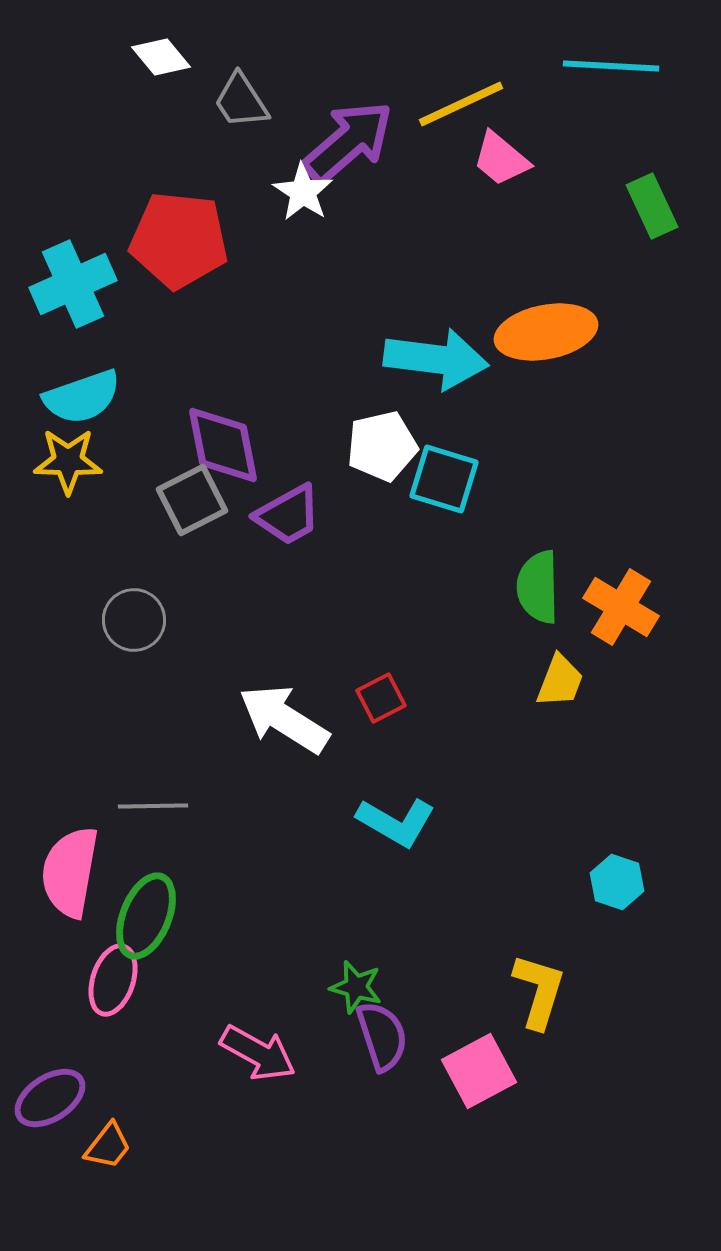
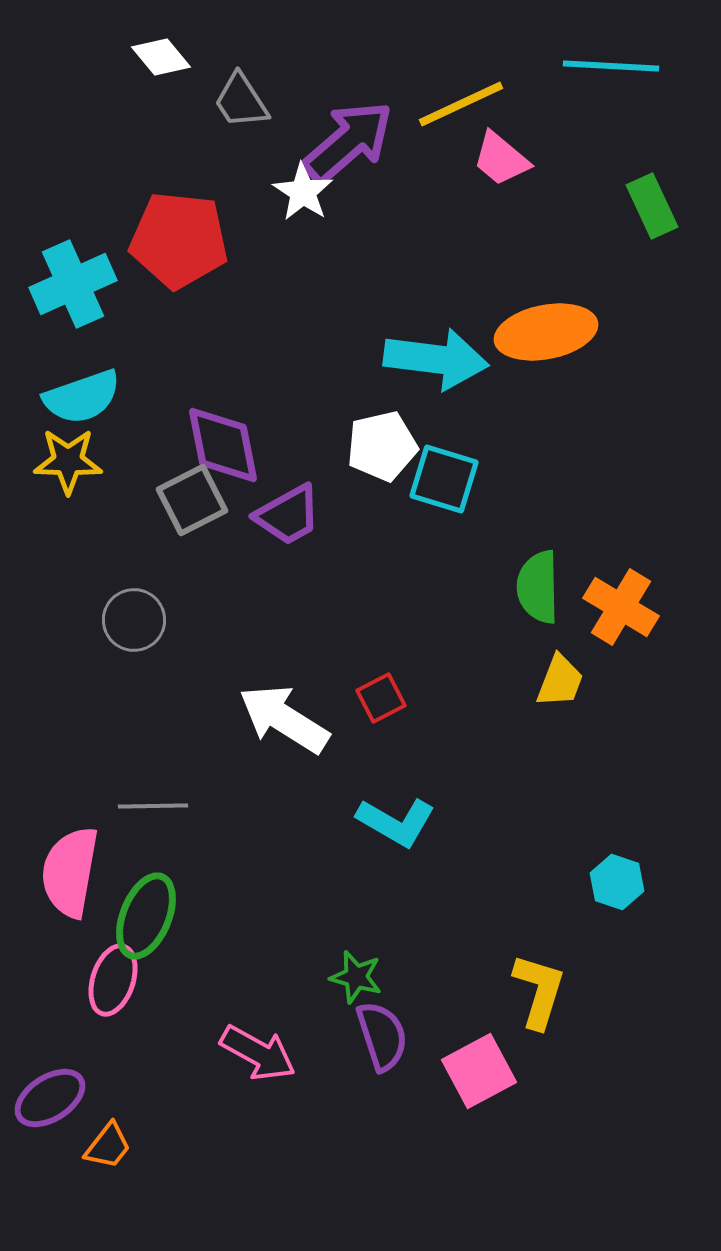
green star: moved 10 px up
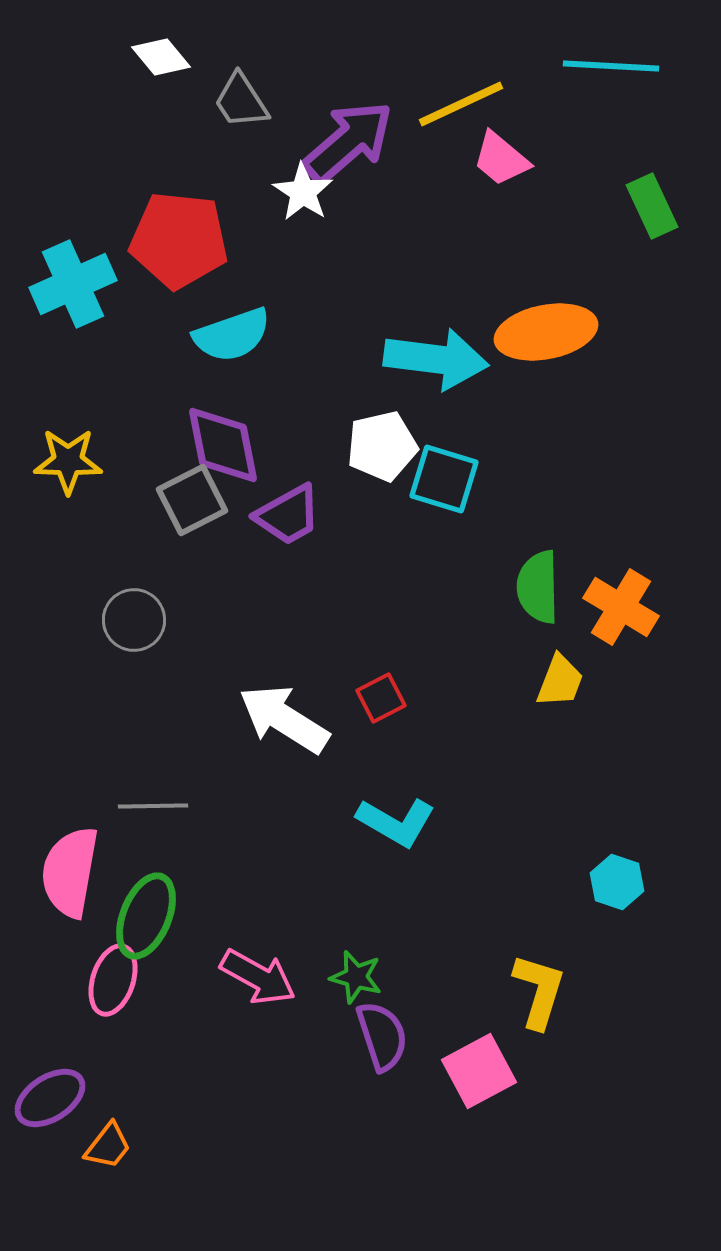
cyan semicircle: moved 150 px right, 62 px up
pink arrow: moved 76 px up
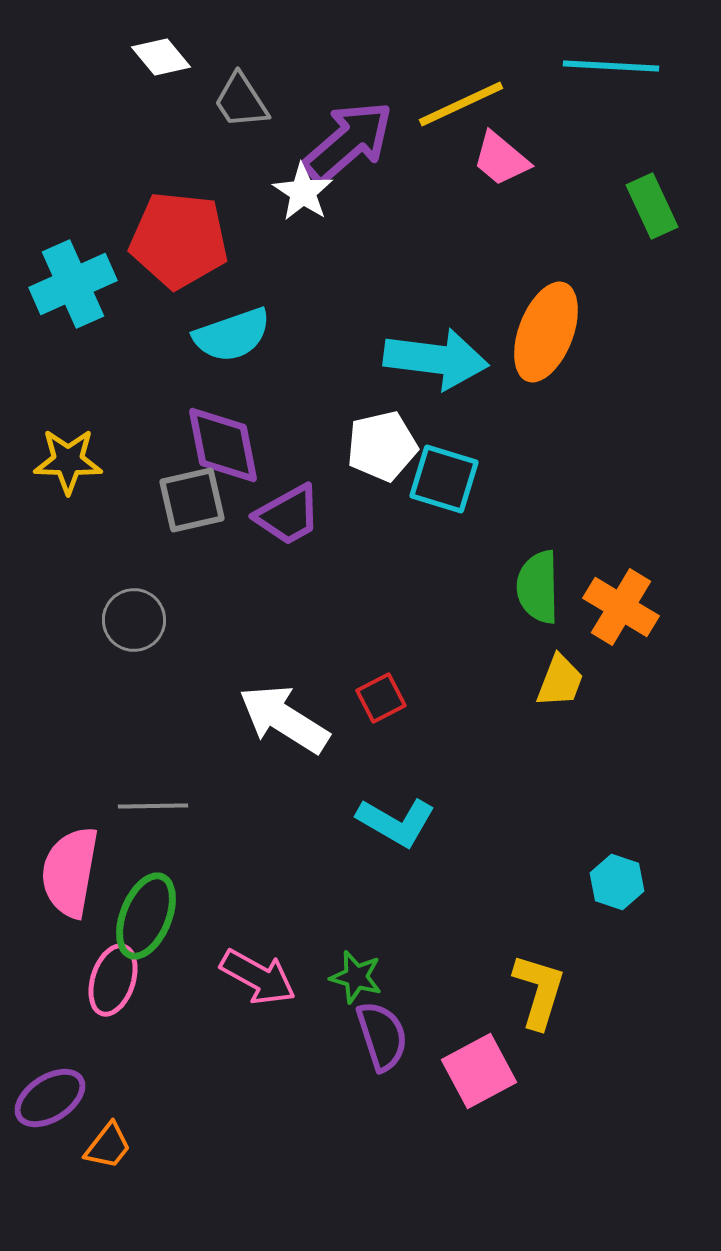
orange ellipse: rotated 58 degrees counterclockwise
gray square: rotated 14 degrees clockwise
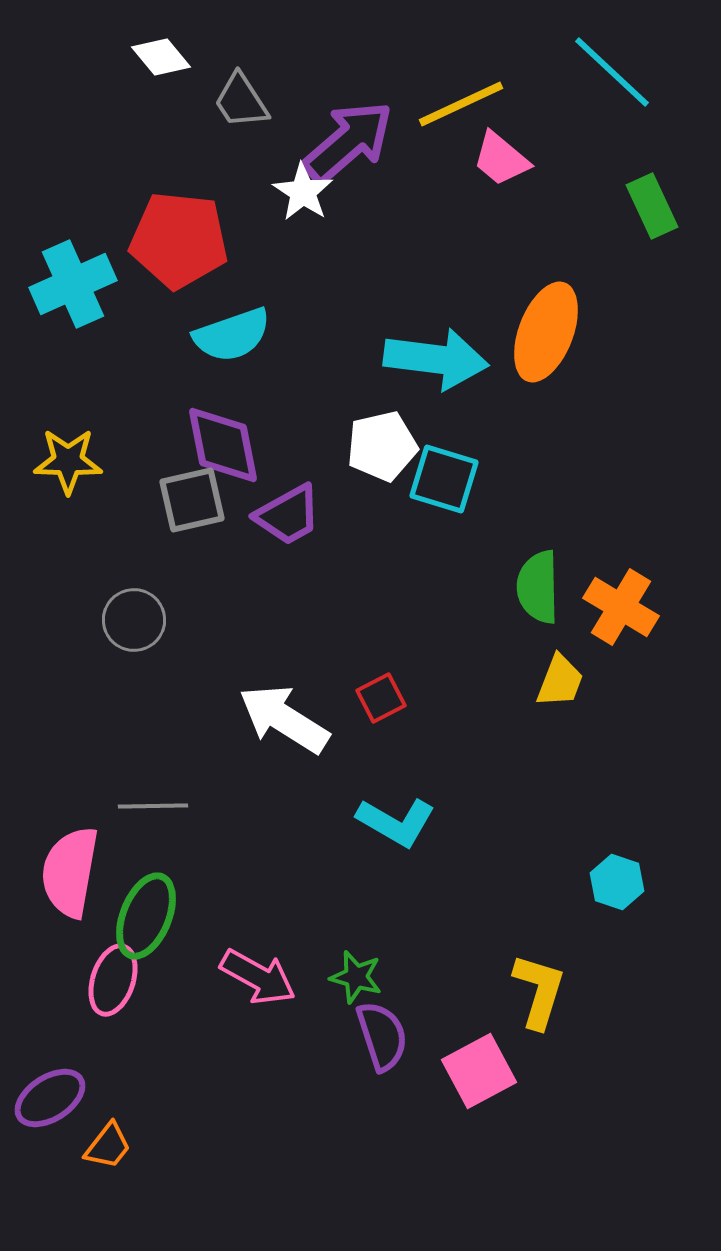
cyan line: moved 1 px right, 6 px down; rotated 40 degrees clockwise
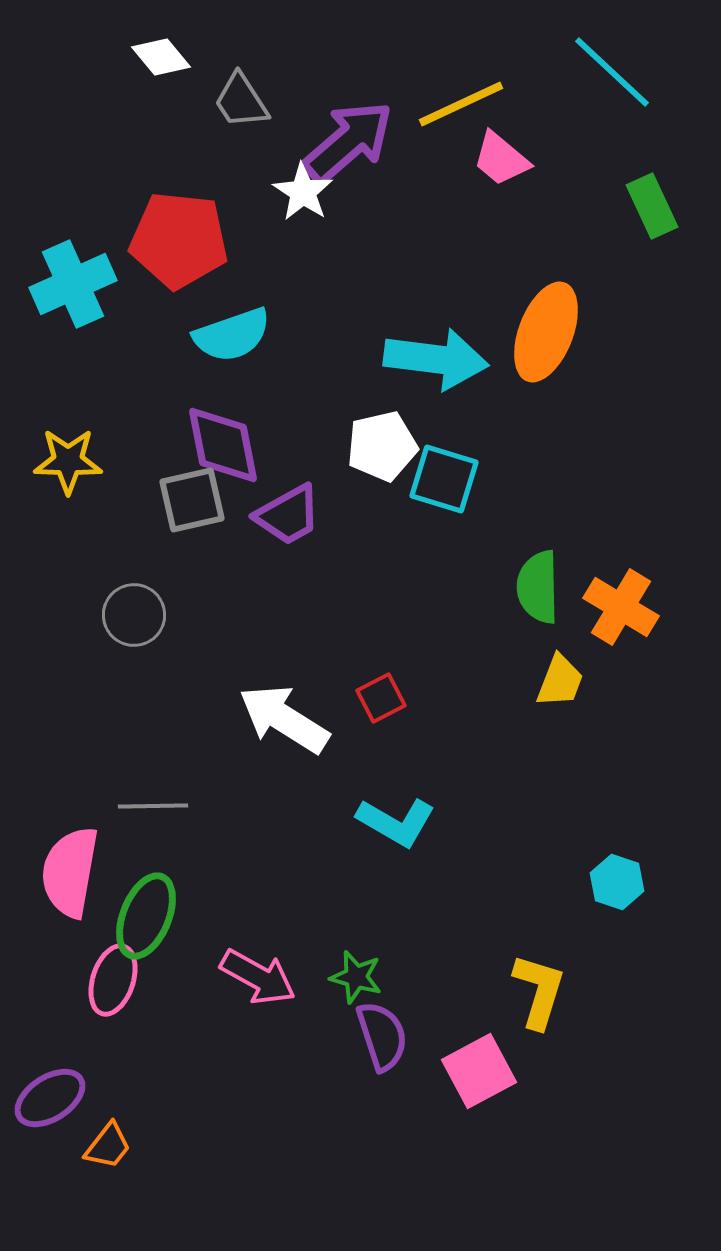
gray circle: moved 5 px up
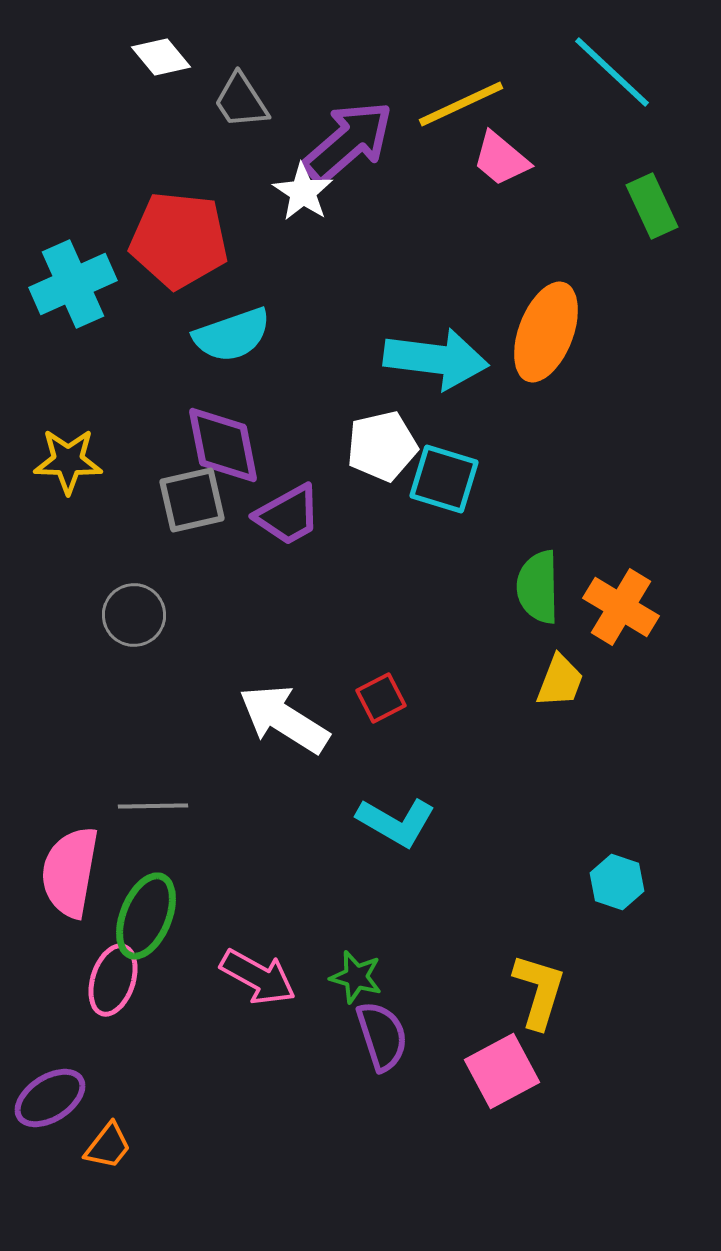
pink square: moved 23 px right
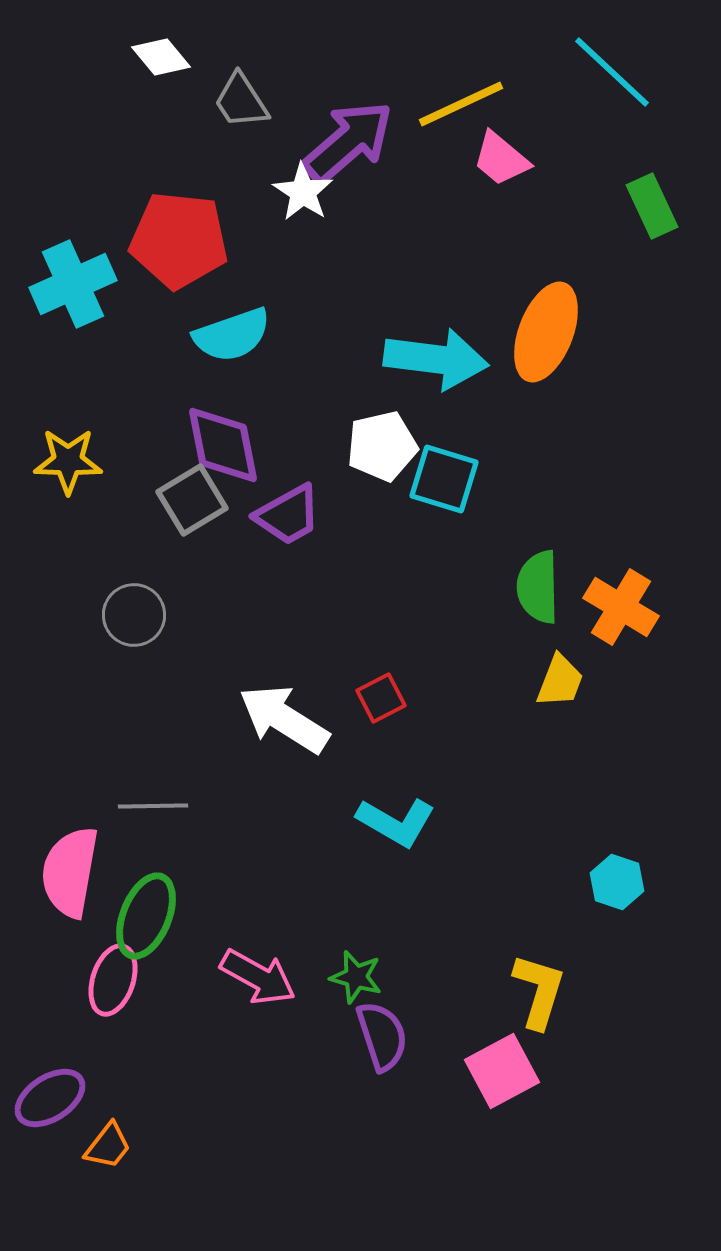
gray square: rotated 18 degrees counterclockwise
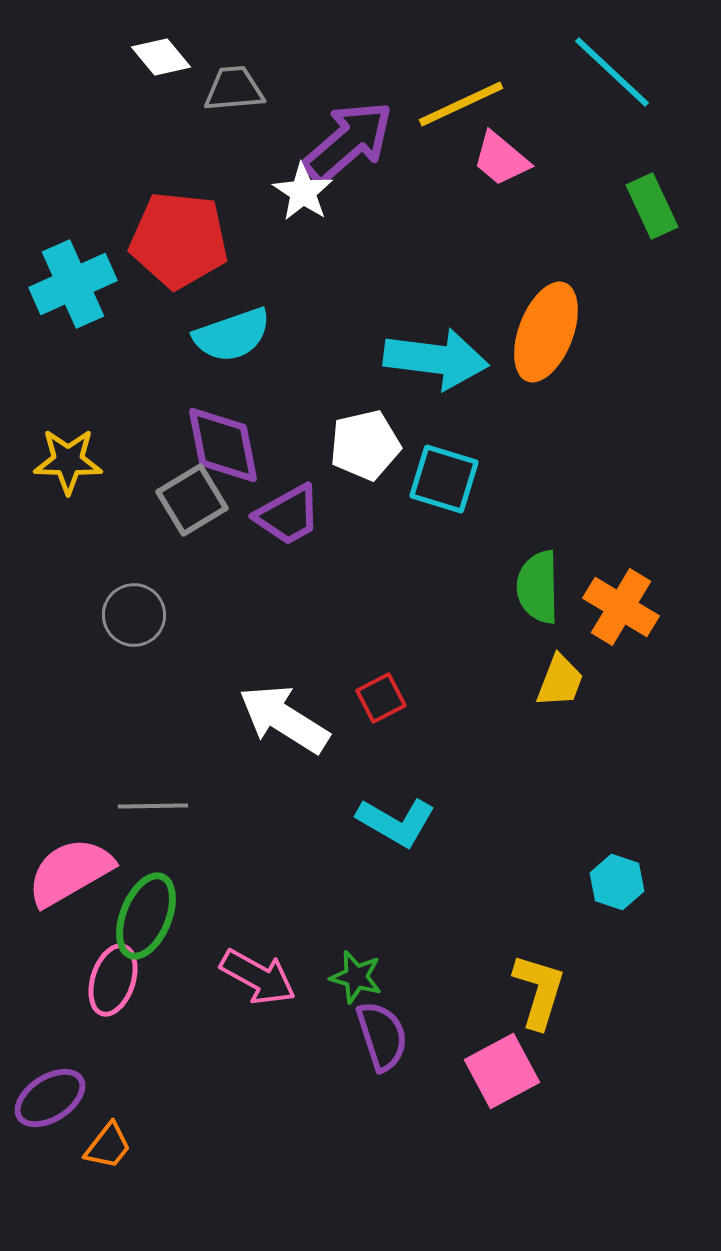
gray trapezoid: moved 7 px left, 12 px up; rotated 118 degrees clockwise
white pentagon: moved 17 px left, 1 px up
pink semicircle: rotated 50 degrees clockwise
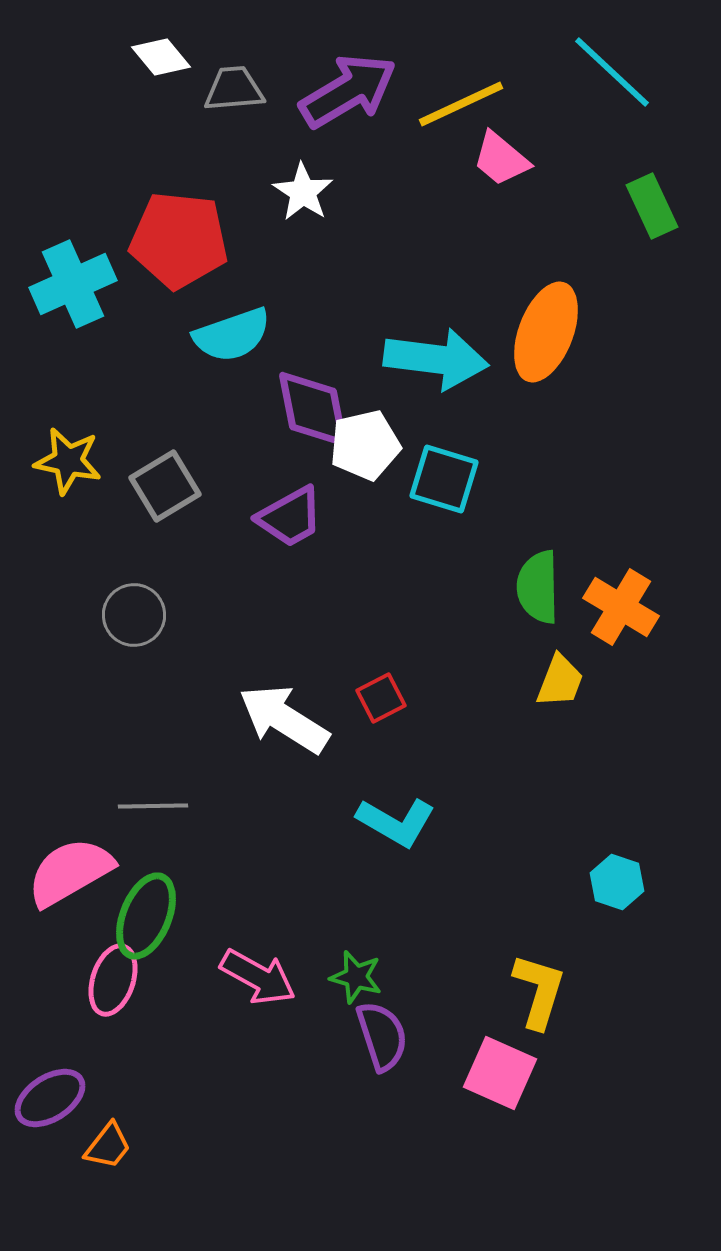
purple arrow: moved 51 px up; rotated 10 degrees clockwise
purple diamond: moved 90 px right, 36 px up
yellow star: rotated 10 degrees clockwise
gray square: moved 27 px left, 14 px up
purple trapezoid: moved 2 px right, 2 px down
pink square: moved 2 px left, 2 px down; rotated 38 degrees counterclockwise
